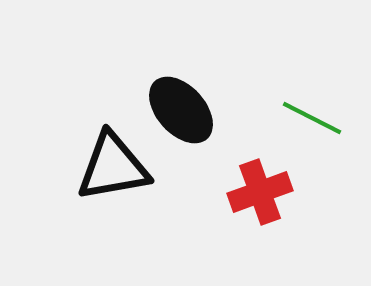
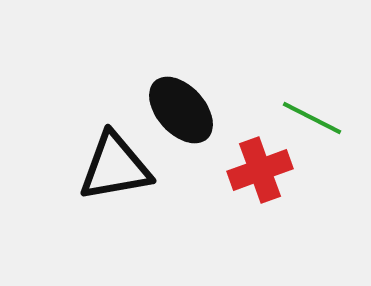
black triangle: moved 2 px right
red cross: moved 22 px up
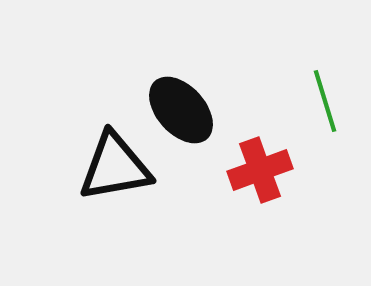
green line: moved 13 px right, 17 px up; rotated 46 degrees clockwise
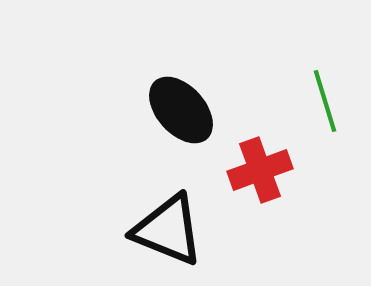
black triangle: moved 53 px right, 63 px down; rotated 32 degrees clockwise
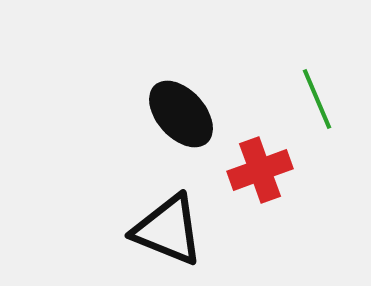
green line: moved 8 px left, 2 px up; rotated 6 degrees counterclockwise
black ellipse: moved 4 px down
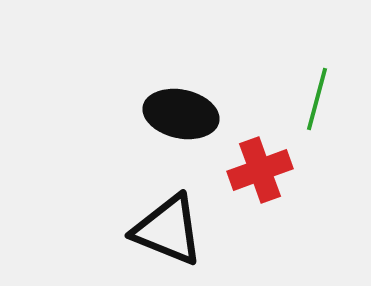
green line: rotated 38 degrees clockwise
black ellipse: rotated 36 degrees counterclockwise
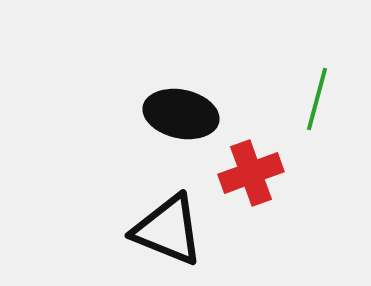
red cross: moved 9 px left, 3 px down
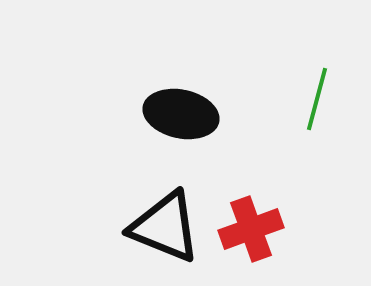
red cross: moved 56 px down
black triangle: moved 3 px left, 3 px up
